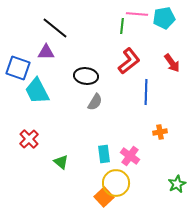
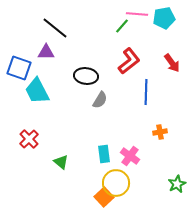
green line: rotated 35 degrees clockwise
blue square: moved 1 px right
gray semicircle: moved 5 px right, 2 px up
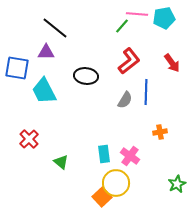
blue square: moved 2 px left; rotated 10 degrees counterclockwise
cyan trapezoid: moved 7 px right
gray semicircle: moved 25 px right
orange square: moved 2 px left
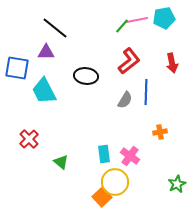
pink line: moved 6 px down; rotated 15 degrees counterclockwise
red arrow: rotated 24 degrees clockwise
yellow circle: moved 1 px left, 1 px up
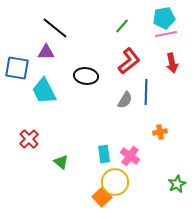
pink line: moved 29 px right, 14 px down
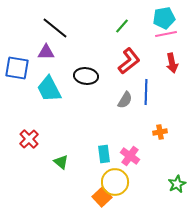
cyan trapezoid: moved 5 px right, 2 px up
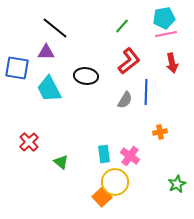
red cross: moved 3 px down
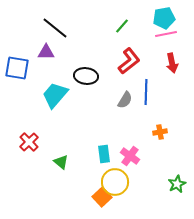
cyan trapezoid: moved 6 px right, 6 px down; rotated 68 degrees clockwise
